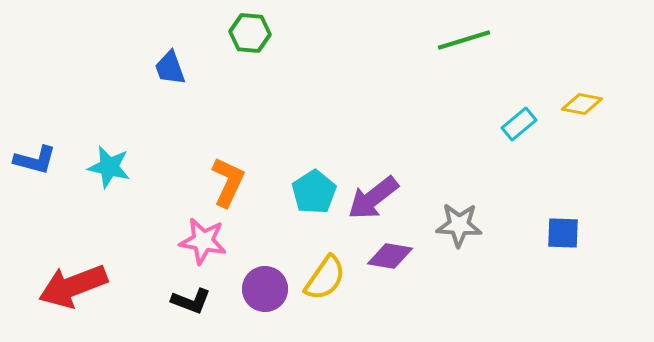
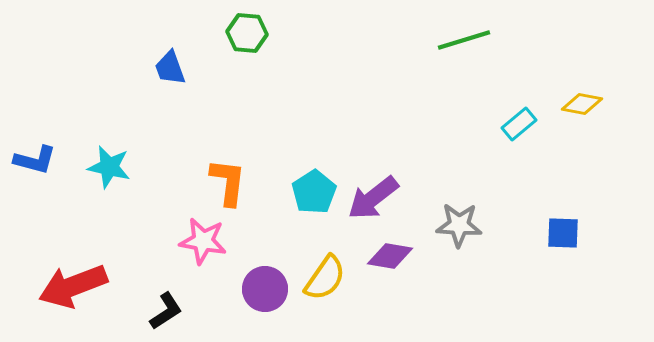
green hexagon: moved 3 px left
orange L-shape: rotated 18 degrees counterclockwise
black L-shape: moved 25 px left, 10 px down; rotated 54 degrees counterclockwise
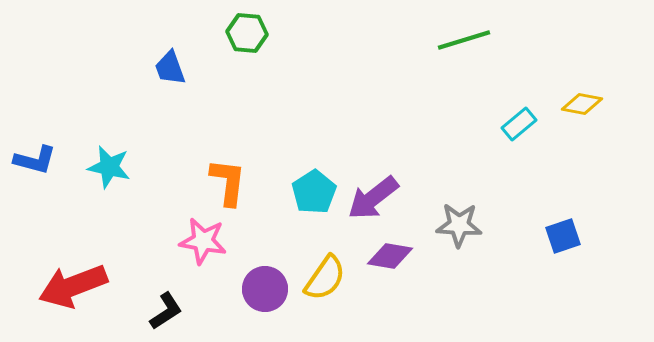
blue square: moved 3 px down; rotated 21 degrees counterclockwise
